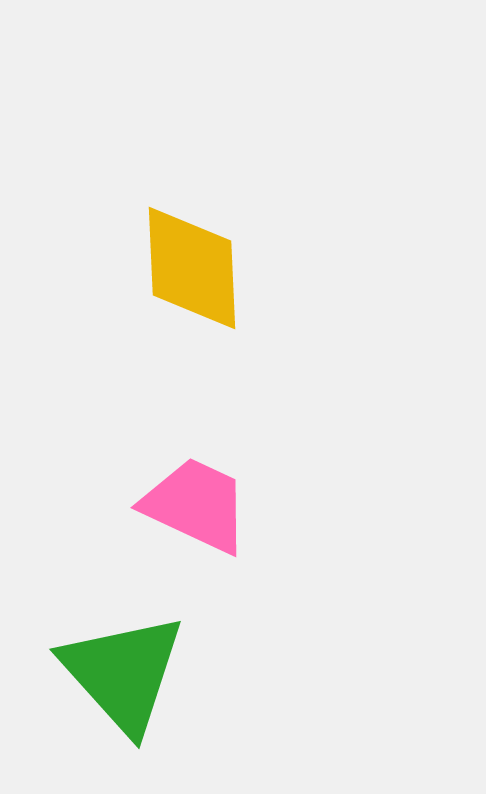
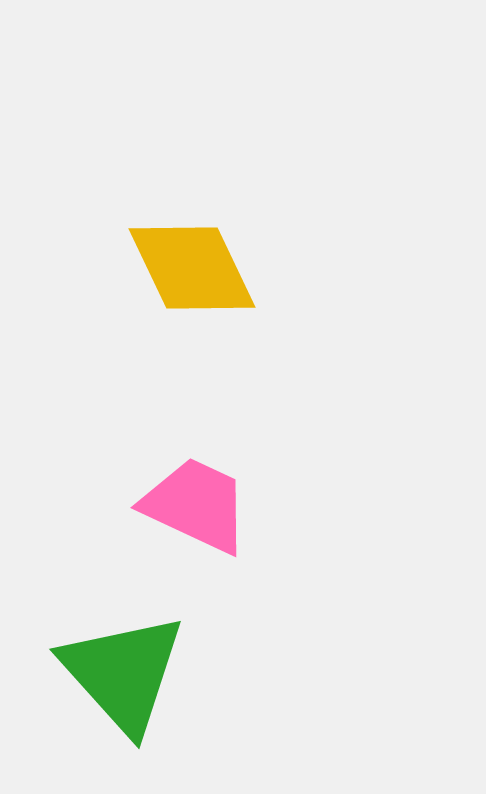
yellow diamond: rotated 23 degrees counterclockwise
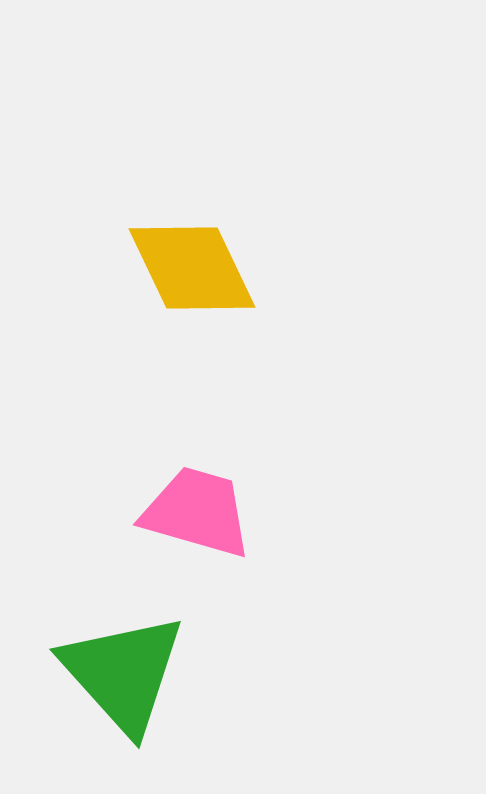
pink trapezoid: moved 1 px right, 7 px down; rotated 9 degrees counterclockwise
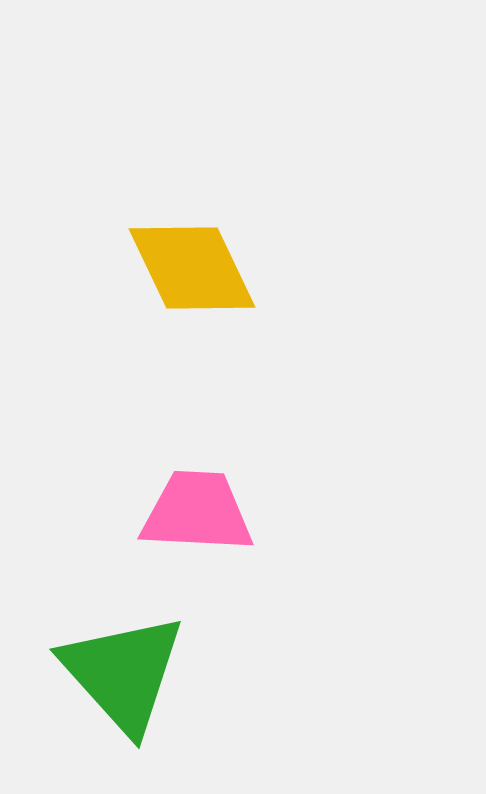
pink trapezoid: rotated 13 degrees counterclockwise
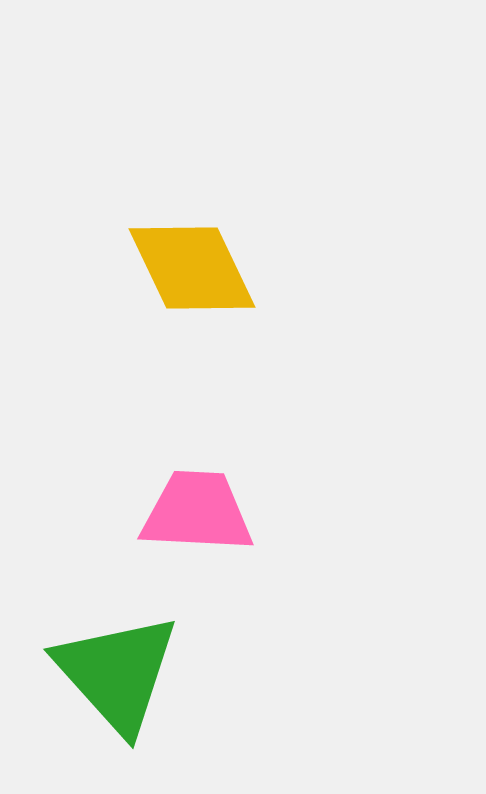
green triangle: moved 6 px left
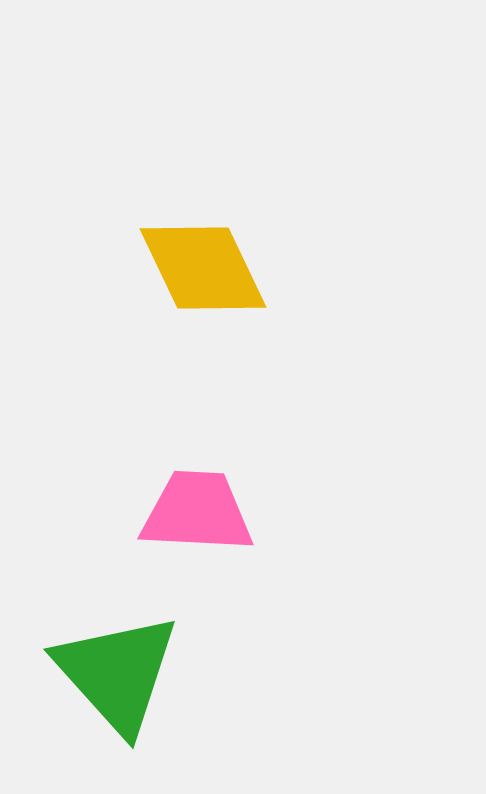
yellow diamond: moved 11 px right
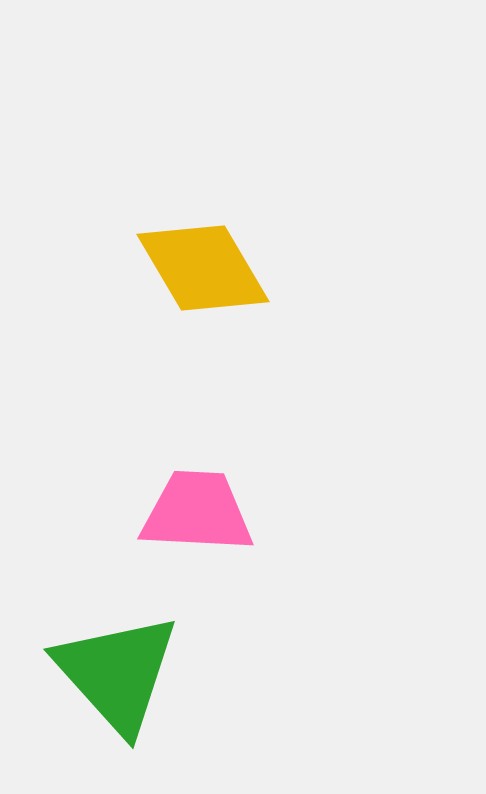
yellow diamond: rotated 5 degrees counterclockwise
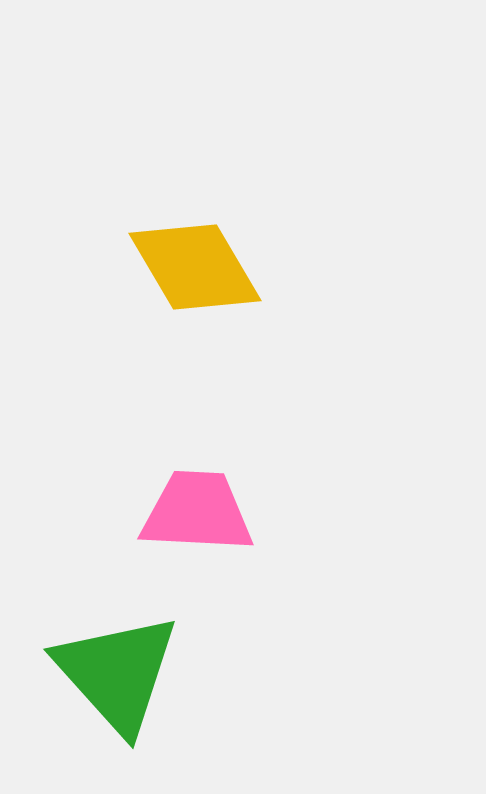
yellow diamond: moved 8 px left, 1 px up
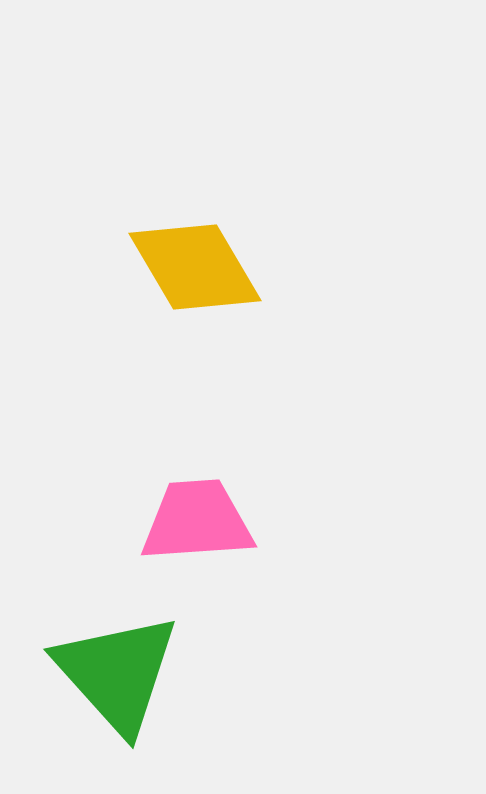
pink trapezoid: moved 9 px down; rotated 7 degrees counterclockwise
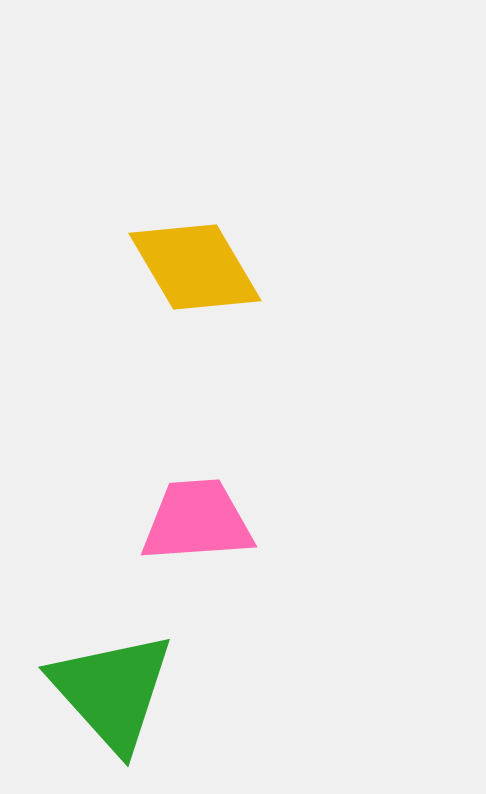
green triangle: moved 5 px left, 18 px down
